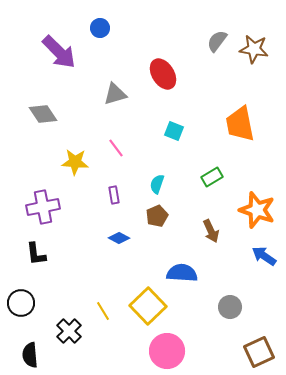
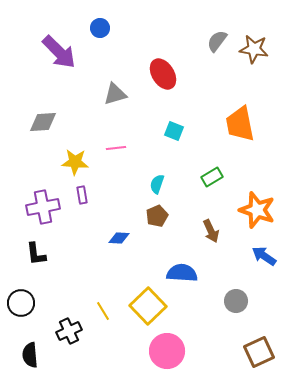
gray diamond: moved 8 px down; rotated 60 degrees counterclockwise
pink line: rotated 60 degrees counterclockwise
purple rectangle: moved 32 px left
blue diamond: rotated 25 degrees counterclockwise
gray circle: moved 6 px right, 6 px up
black cross: rotated 20 degrees clockwise
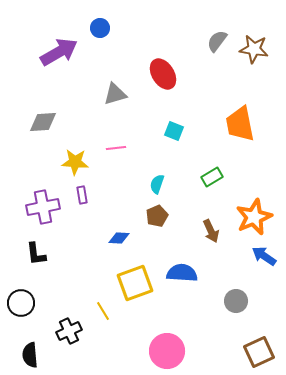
purple arrow: rotated 75 degrees counterclockwise
orange star: moved 3 px left, 7 px down; rotated 30 degrees clockwise
yellow square: moved 13 px left, 23 px up; rotated 24 degrees clockwise
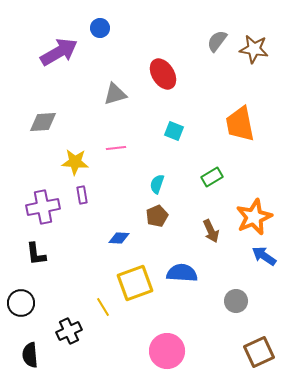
yellow line: moved 4 px up
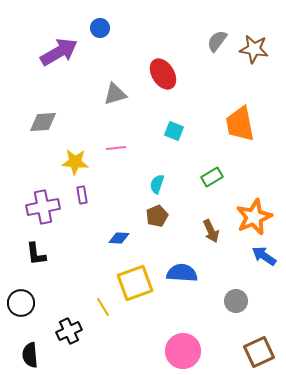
pink circle: moved 16 px right
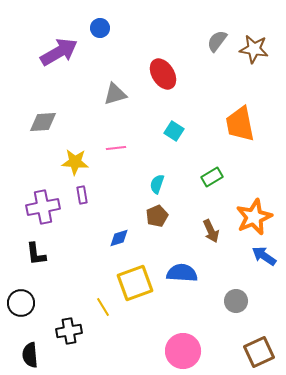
cyan square: rotated 12 degrees clockwise
blue diamond: rotated 20 degrees counterclockwise
black cross: rotated 15 degrees clockwise
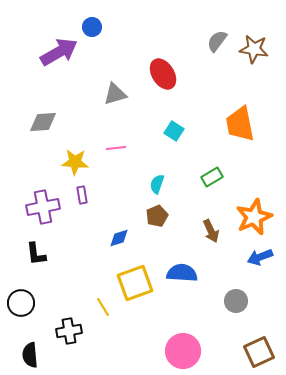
blue circle: moved 8 px left, 1 px up
blue arrow: moved 4 px left, 1 px down; rotated 55 degrees counterclockwise
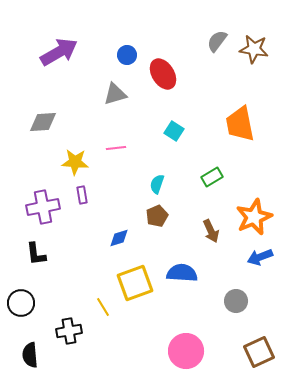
blue circle: moved 35 px right, 28 px down
pink circle: moved 3 px right
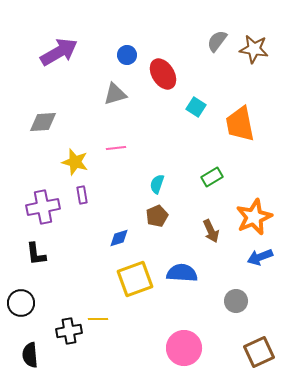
cyan square: moved 22 px right, 24 px up
yellow star: rotated 12 degrees clockwise
yellow square: moved 4 px up
yellow line: moved 5 px left, 12 px down; rotated 60 degrees counterclockwise
pink circle: moved 2 px left, 3 px up
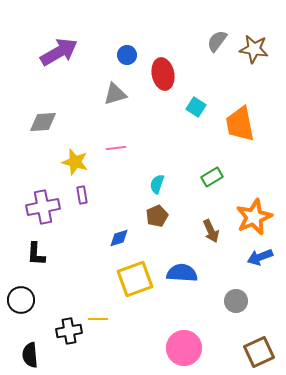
red ellipse: rotated 20 degrees clockwise
black L-shape: rotated 10 degrees clockwise
black circle: moved 3 px up
